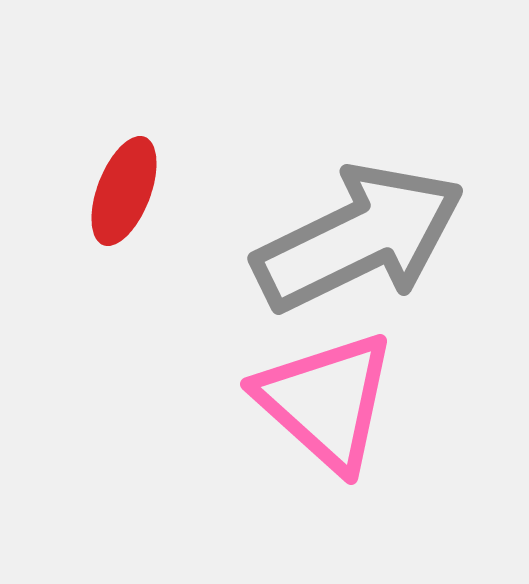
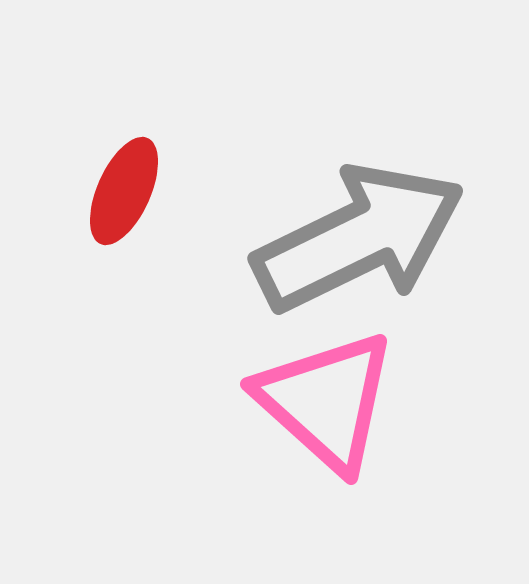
red ellipse: rotated 3 degrees clockwise
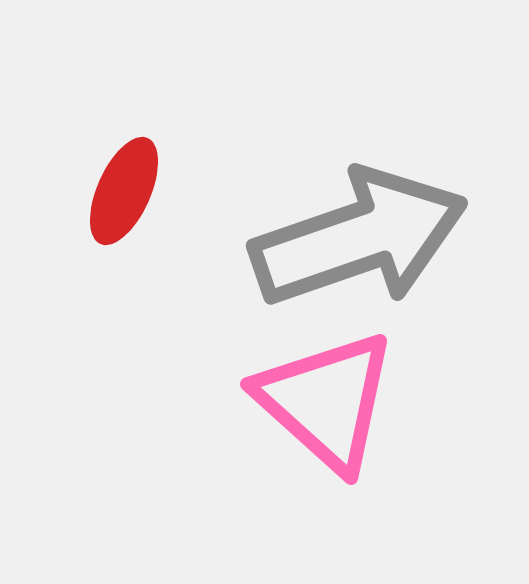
gray arrow: rotated 7 degrees clockwise
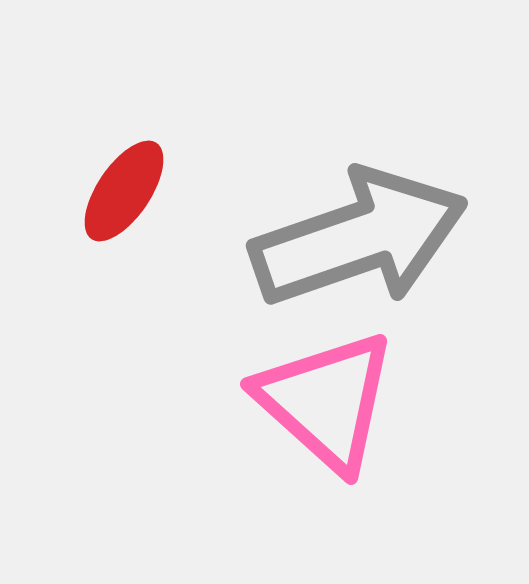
red ellipse: rotated 10 degrees clockwise
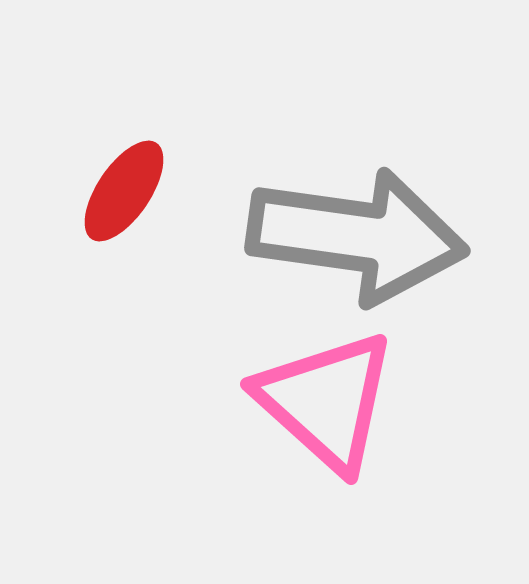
gray arrow: moved 2 px left, 2 px up; rotated 27 degrees clockwise
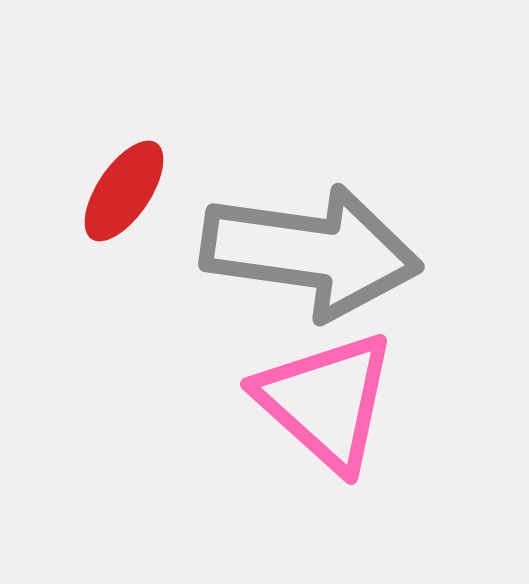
gray arrow: moved 46 px left, 16 px down
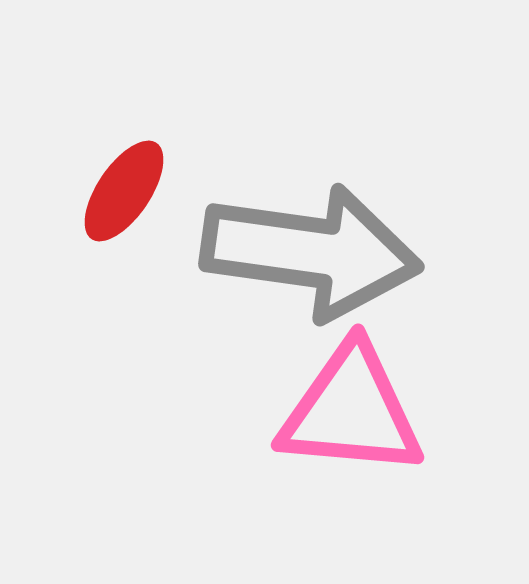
pink triangle: moved 25 px right, 10 px down; rotated 37 degrees counterclockwise
